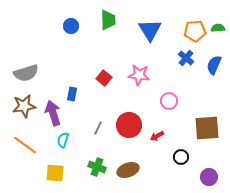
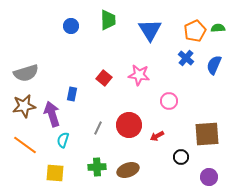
orange pentagon: rotated 20 degrees counterclockwise
purple arrow: moved 1 px left, 1 px down
brown square: moved 6 px down
green cross: rotated 24 degrees counterclockwise
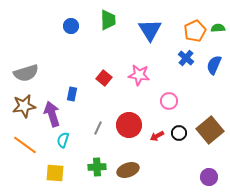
brown square: moved 3 px right, 4 px up; rotated 36 degrees counterclockwise
black circle: moved 2 px left, 24 px up
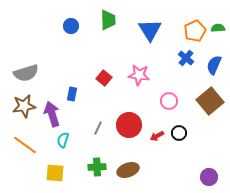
brown square: moved 29 px up
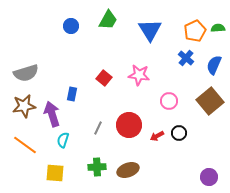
green trapezoid: rotated 30 degrees clockwise
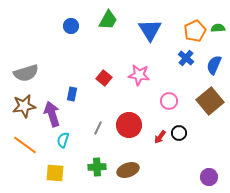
red arrow: moved 3 px right, 1 px down; rotated 24 degrees counterclockwise
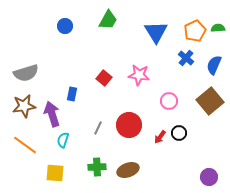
blue circle: moved 6 px left
blue triangle: moved 6 px right, 2 px down
